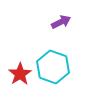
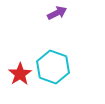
purple arrow: moved 4 px left, 9 px up
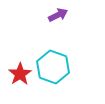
purple arrow: moved 1 px right, 2 px down
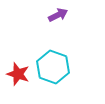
red star: moved 2 px left; rotated 20 degrees counterclockwise
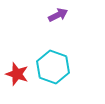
red star: moved 1 px left
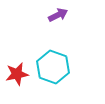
red star: rotated 30 degrees counterclockwise
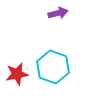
purple arrow: moved 2 px up; rotated 12 degrees clockwise
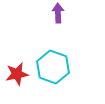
purple arrow: rotated 78 degrees counterclockwise
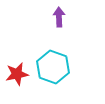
purple arrow: moved 1 px right, 4 px down
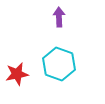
cyan hexagon: moved 6 px right, 3 px up
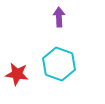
red star: rotated 20 degrees clockwise
